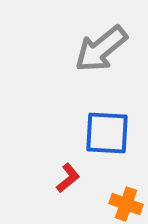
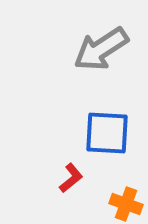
gray arrow: rotated 6 degrees clockwise
red L-shape: moved 3 px right
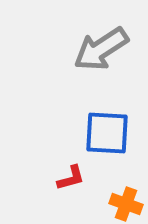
red L-shape: rotated 24 degrees clockwise
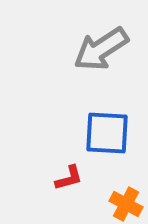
red L-shape: moved 2 px left
orange cross: rotated 8 degrees clockwise
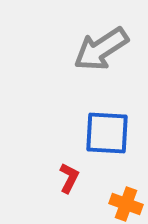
red L-shape: rotated 48 degrees counterclockwise
orange cross: rotated 8 degrees counterclockwise
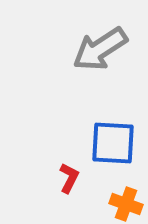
gray arrow: moved 1 px left
blue square: moved 6 px right, 10 px down
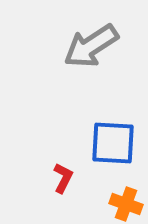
gray arrow: moved 9 px left, 3 px up
red L-shape: moved 6 px left
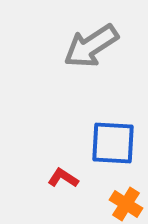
red L-shape: rotated 84 degrees counterclockwise
orange cross: rotated 12 degrees clockwise
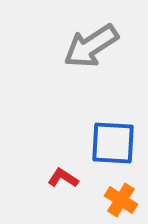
orange cross: moved 5 px left, 4 px up
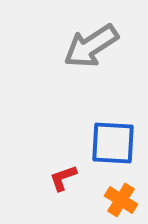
red L-shape: rotated 52 degrees counterclockwise
